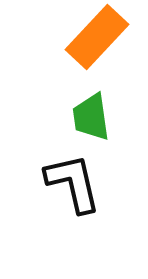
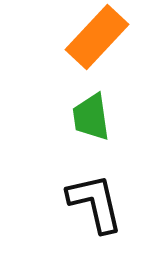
black L-shape: moved 22 px right, 20 px down
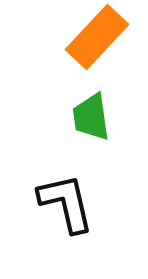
black L-shape: moved 29 px left
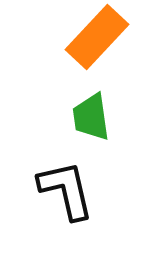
black L-shape: moved 13 px up
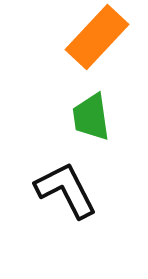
black L-shape: rotated 14 degrees counterclockwise
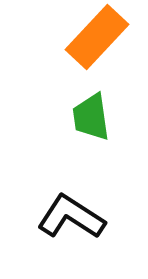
black L-shape: moved 5 px right, 27 px down; rotated 30 degrees counterclockwise
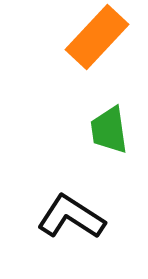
green trapezoid: moved 18 px right, 13 px down
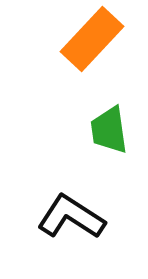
orange rectangle: moved 5 px left, 2 px down
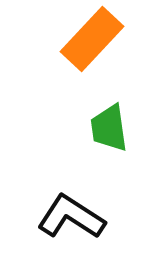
green trapezoid: moved 2 px up
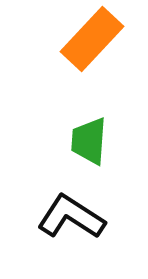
green trapezoid: moved 20 px left, 13 px down; rotated 12 degrees clockwise
